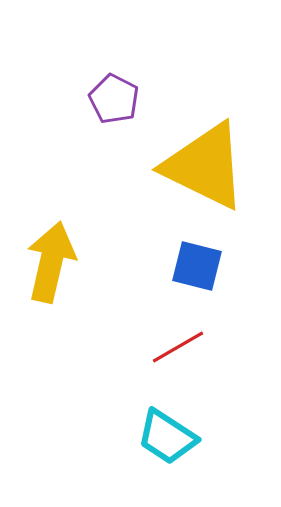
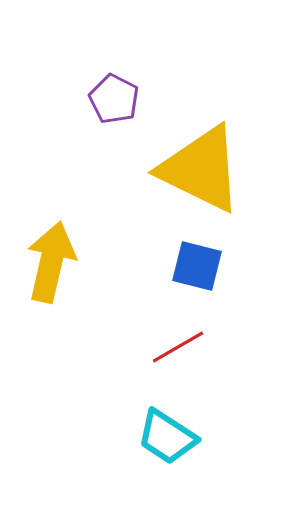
yellow triangle: moved 4 px left, 3 px down
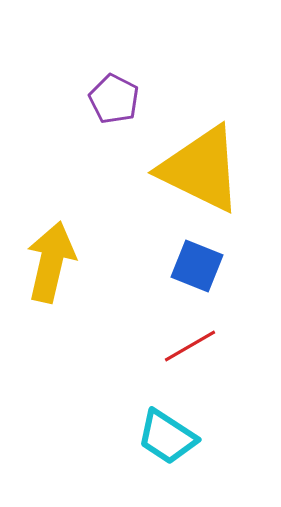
blue square: rotated 8 degrees clockwise
red line: moved 12 px right, 1 px up
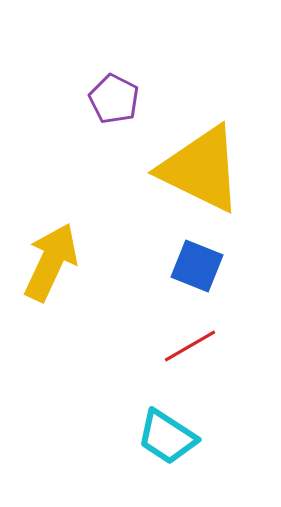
yellow arrow: rotated 12 degrees clockwise
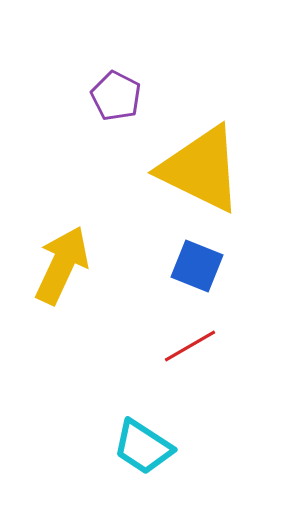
purple pentagon: moved 2 px right, 3 px up
yellow arrow: moved 11 px right, 3 px down
cyan trapezoid: moved 24 px left, 10 px down
